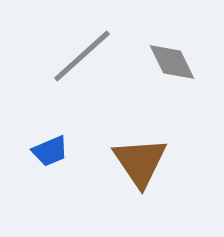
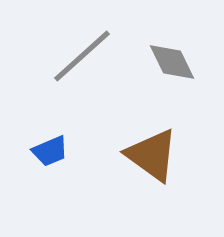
brown triangle: moved 12 px right, 7 px up; rotated 20 degrees counterclockwise
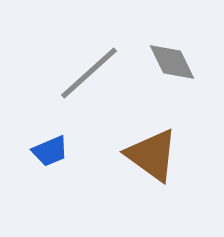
gray line: moved 7 px right, 17 px down
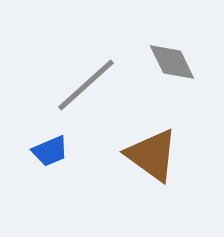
gray line: moved 3 px left, 12 px down
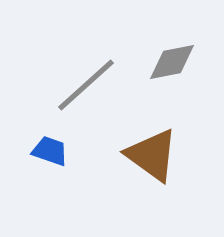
gray diamond: rotated 75 degrees counterclockwise
blue trapezoid: rotated 138 degrees counterclockwise
